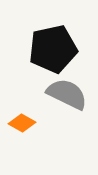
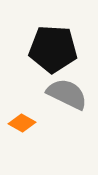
black pentagon: rotated 15 degrees clockwise
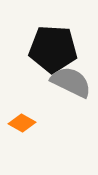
gray semicircle: moved 4 px right, 12 px up
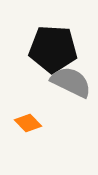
orange diamond: moved 6 px right; rotated 16 degrees clockwise
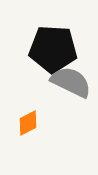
orange diamond: rotated 72 degrees counterclockwise
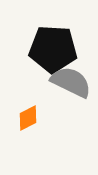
orange diamond: moved 5 px up
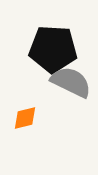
orange diamond: moved 3 px left; rotated 12 degrees clockwise
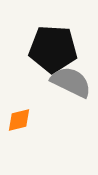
orange diamond: moved 6 px left, 2 px down
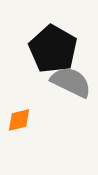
black pentagon: rotated 27 degrees clockwise
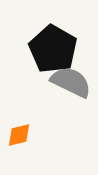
orange diamond: moved 15 px down
